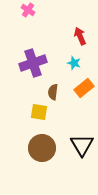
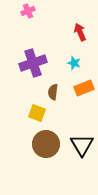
pink cross: moved 1 px down; rotated 32 degrees clockwise
red arrow: moved 4 px up
orange rectangle: rotated 18 degrees clockwise
yellow square: moved 2 px left, 1 px down; rotated 12 degrees clockwise
brown circle: moved 4 px right, 4 px up
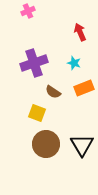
purple cross: moved 1 px right
brown semicircle: rotated 63 degrees counterclockwise
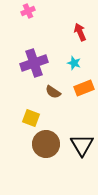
yellow square: moved 6 px left, 5 px down
